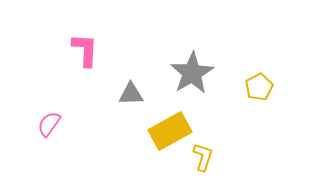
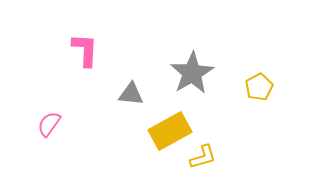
gray triangle: rotated 8 degrees clockwise
yellow L-shape: rotated 56 degrees clockwise
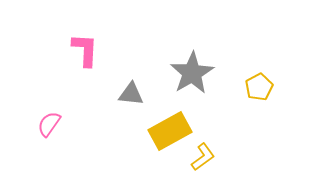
yellow L-shape: rotated 20 degrees counterclockwise
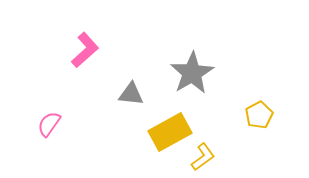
pink L-shape: rotated 45 degrees clockwise
yellow pentagon: moved 28 px down
yellow rectangle: moved 1 px down
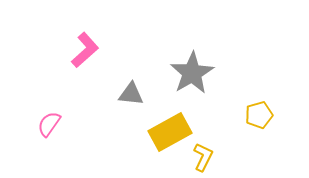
yellow pentagon: rotated 12 degrees clockwise
yellow L-shape: rotated 28 degrees counterclockwise
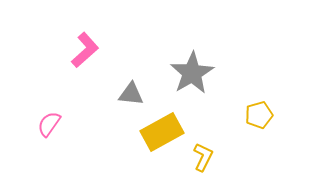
yellow rectangle: moved 8 px left
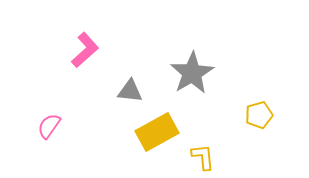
gray triangle: moved 1 px left, 3 px up
pink semicircle: moved 2 px down
yellow rectangle: moved 5 px left
yellow L-shape: rotated 32 degrees counterclockwise
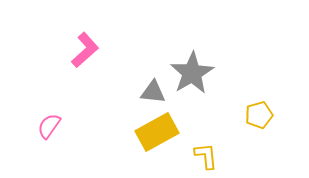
gray triangle: moved 23 px right, 1 px down
yellow L-shape: moved 3 px right, 1 px up
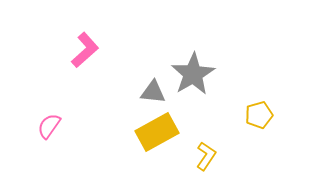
gray star: moved 1 px right, 1 px down
yellow L-shape: rotated 40 degrees clockwise
